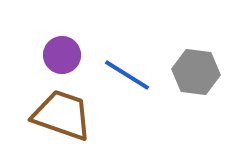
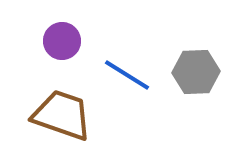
purple circle: moved 14 px up
gray hexagon: rotated 9 degrees counterclockwise
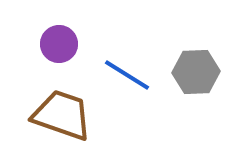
purple circle: moved 3 px left, 3 px down
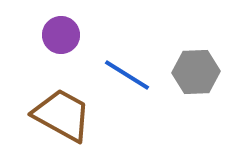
purple circle: moved 2 px right, 9 px up
brown trapezoid: rotated 10 degrees clockwise
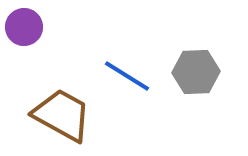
purple circle: moved 37 px left, 8 px up
blue line: moved 1 px down
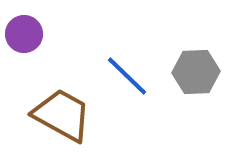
purple circle: moved 7 px down
blue line: rotated 12 degrees clockwise
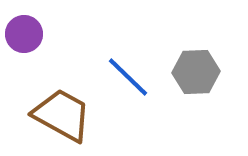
blue line: moved 1 px right, 1 px down
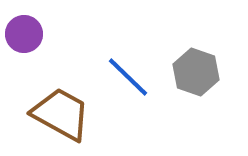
gray hexagon: rotated 21 degrees clockwise
brown trapezoid: moved 1 px left, 1 px up
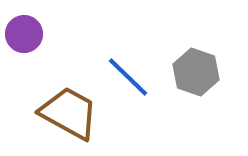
brown trapezoid: moved 8 px right, 1 px up
